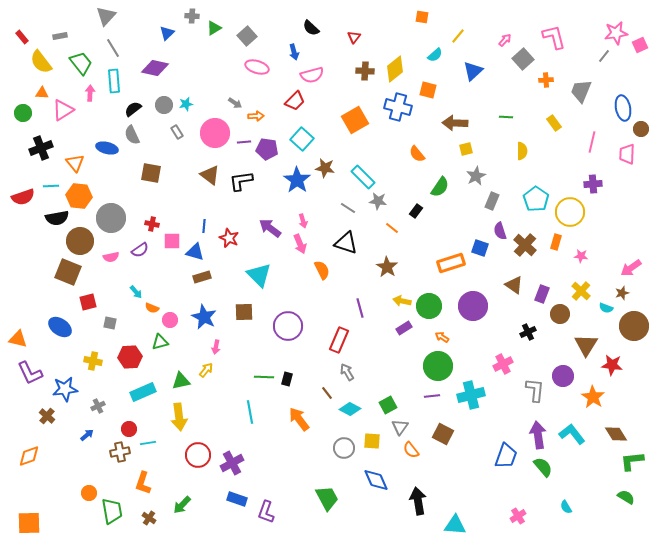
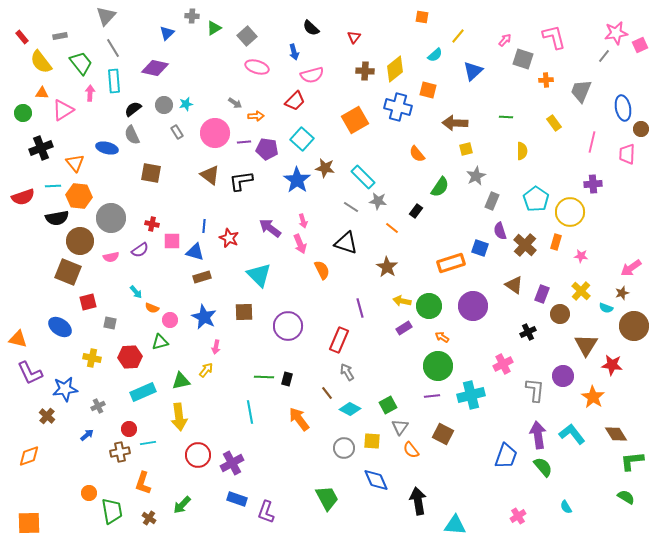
gray square at (523, 59): rotated 30 degrees counterclockwise
cyan line at (51, 186): moved 2 px right
gray line at (348, 208): moved 3 px right, 1 px up
yellow cross at (93, 361): moved 1 px left, 3 px up
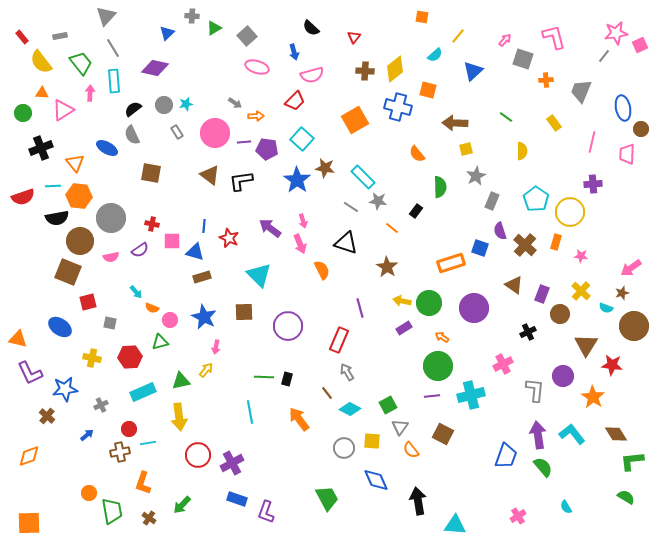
green line at (506, 117): rotated 32 degrees clockwise
blue ellipse at (107, 148): rotated 15 degrees clockwise
green semicircle at (440, 187): rotated 35 degrees counterclockwise
green circle at (429, 306): moved 3 px up
purple circle at (473, 306): moved 1 px right, 2 px down
gray cross at (98, 406): moved 3 px right, 1 px up
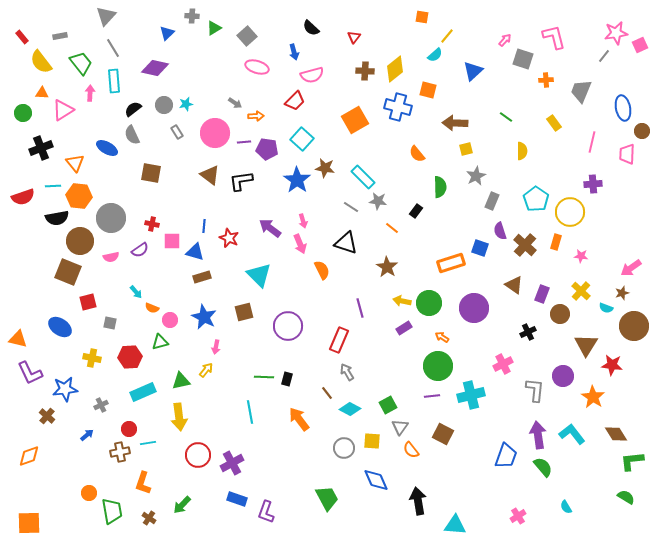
yellow line at (458, 36): moved 11 px left
brown circle at (641, 129): moved 1 px right, 2 px down
brown square at (244, 312): rotated 12 degrees counterclockwise
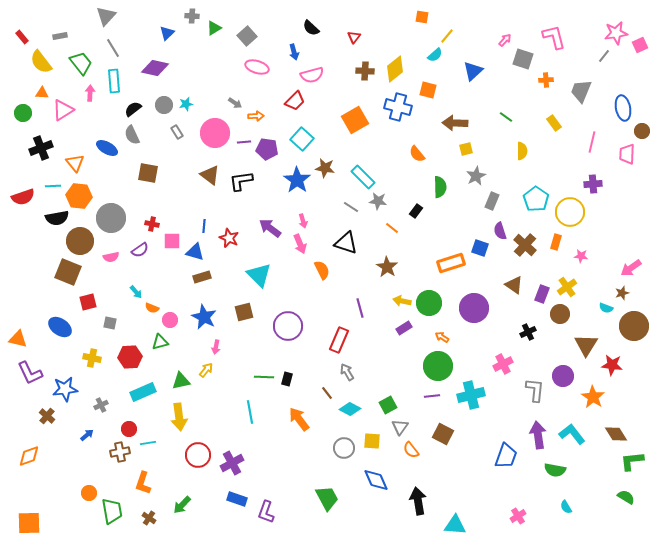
brown square at (151, 173): moved 3 px left
yellow cross at (581, 291): moved 14 px left, 4 px up; rotated 12 degrees clockwise
green semicircle at (543, 467): moved 12 px right, 3 px down; rotated 140 degrees clockwise
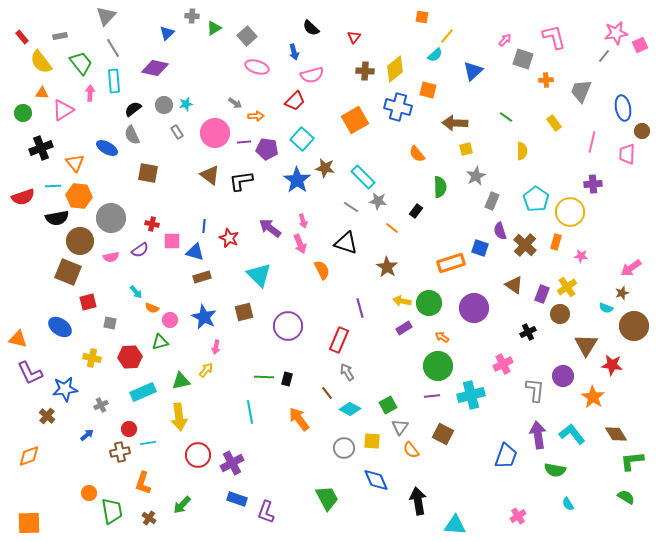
cyan semicircle at (566, 507): moved 2 px right, 3 px up
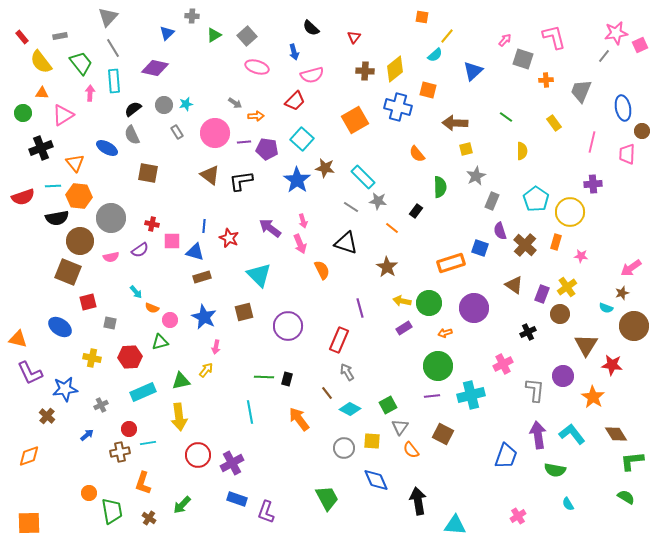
gray triangle at (106, 16): moved 2 px right, 1 px down
green triangle at (214, 28): moved 7 px down
pink triangle at (63, 110): moved 5 px down
orange arrow at (442, 337): moved 3 px right, 4 px up; rotated 48 degrees counterclockwise
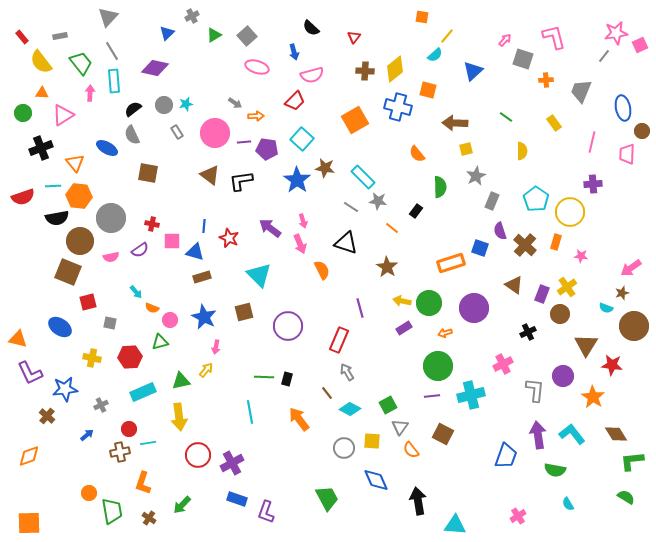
gray cross at (192, 16): rotated 32 degrees counterclockwise
gray line at (113, 48): moved 1 px left, 3 px down
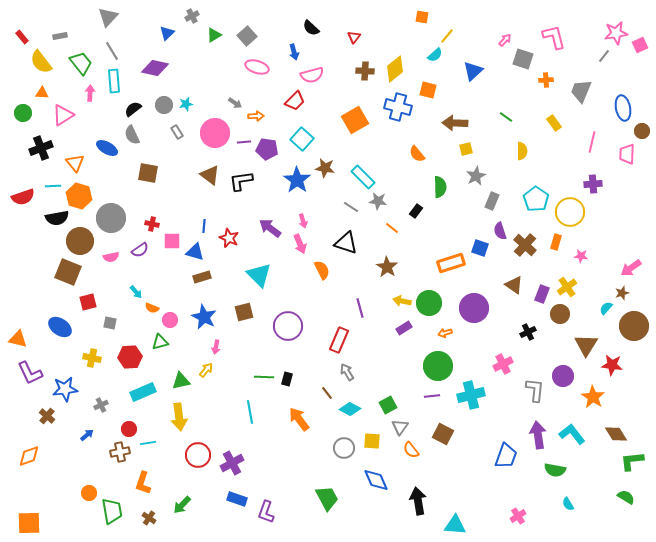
orange hexagon at (79, 196): rotated 10 degrees clockwise
cyan semicircle at (606, 308): rotated 112 degrees clockwise
